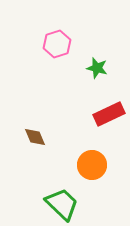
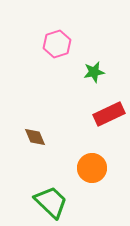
green star: moved 3 px left, 4 px down; rotated 25 degrees counterclockwise
orange circle: moved 3 px down
green trapezoid: moved 11 px left, 2 px up
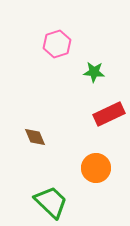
green star: rotated 15 degrees clockwise
orange circle: moved 4 px right
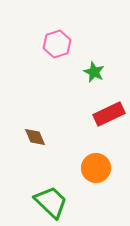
green star: rotated 20 degrees clockwise
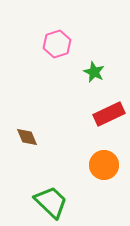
brown diamond: moved 8 px left
orange circle: moved 8 px right, 3 px up
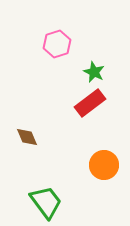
red rectangle: moved 19 px left, 11 px up; rotated 12 degrees counterclockwise
green trapezoid: moved 5 px left; rotated 9 degrees clockwise
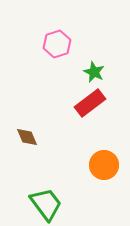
green trapezoid: moved 2 px down
